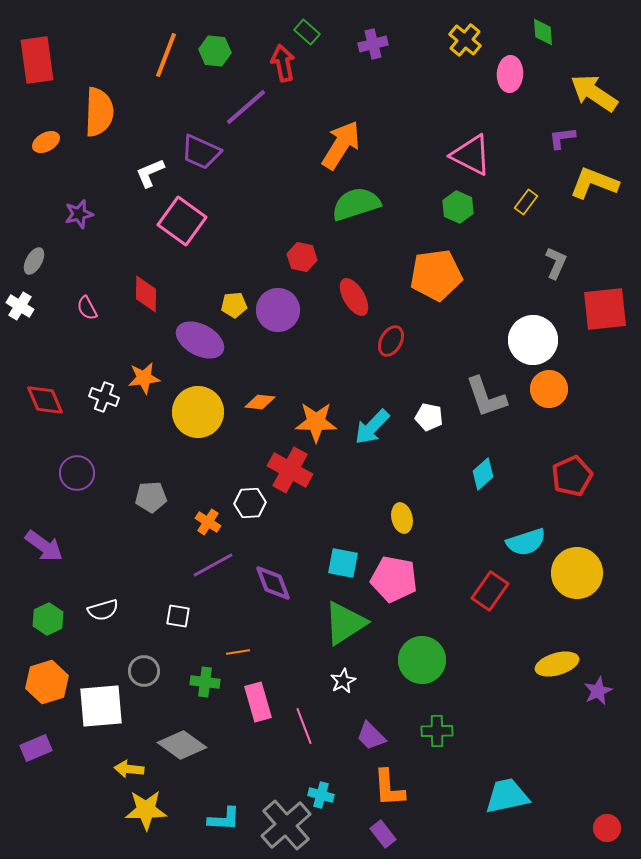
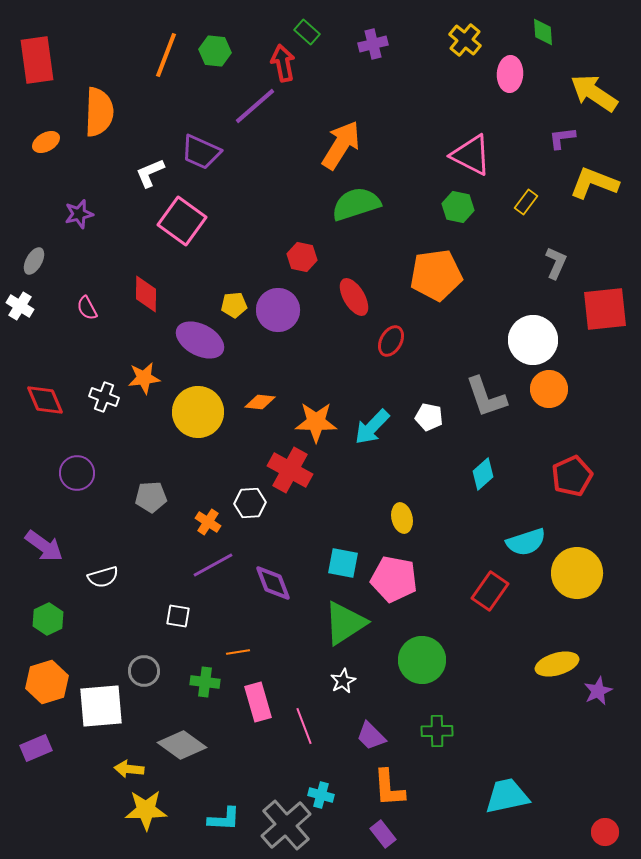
purple line at (246, 107): moved 9 px right, 1 px up
green hexagon at (458, 207): rotated 12 degrees counterclockwise
white semicircle at (103, 610): moved 33 px up
red circle at (607, 828): moved 2 px left, 4 px down
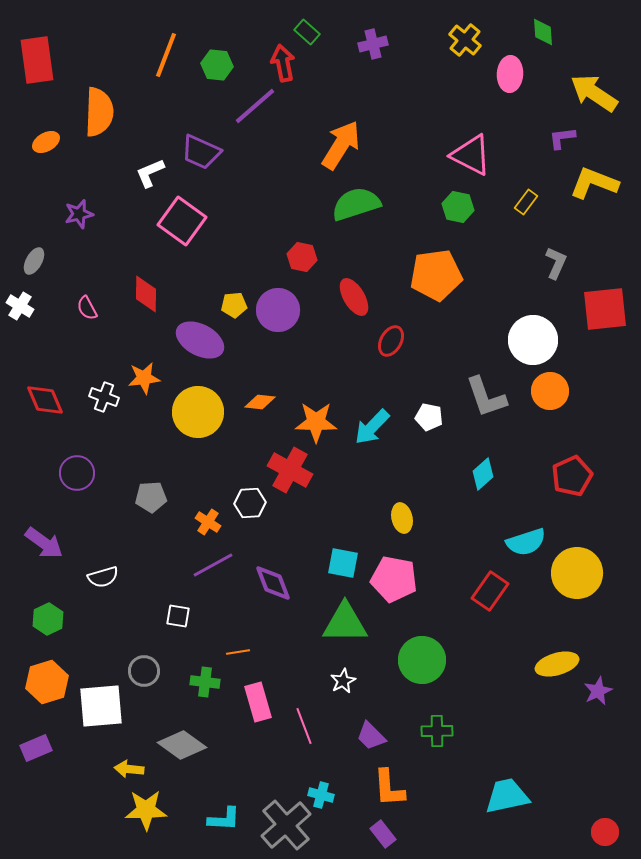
green hexagon at (215, 51): moved 2 px right, 14 px down
orange circle at (549, 389): moved 1 px right, 2 px down
purple arrow at (44, 546): moved 3 px up
green triangle at (345, 623): rotated 33 degrees clockwise
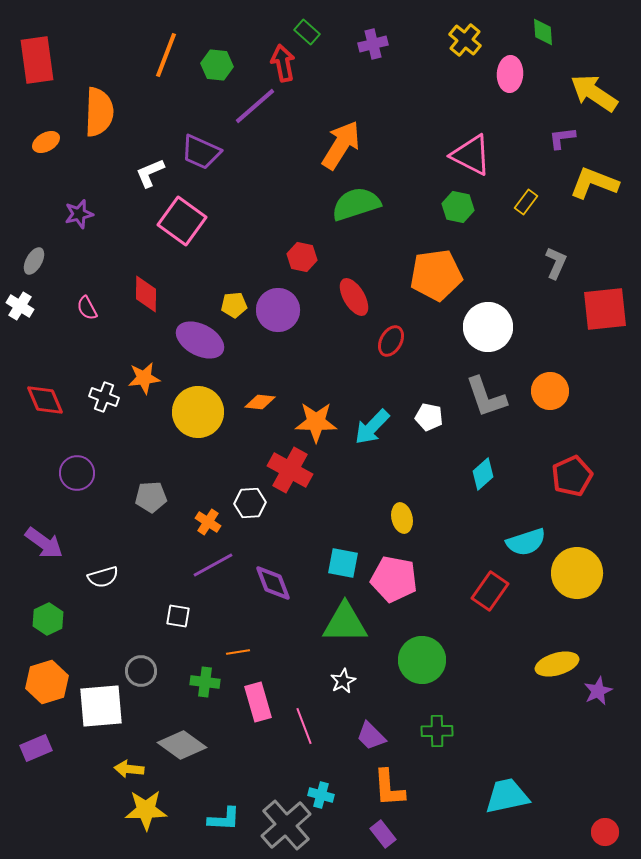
white circle at (533, 340): moved 45 px left, 13 px up
gray circle at (144, 671): moved 3 px left
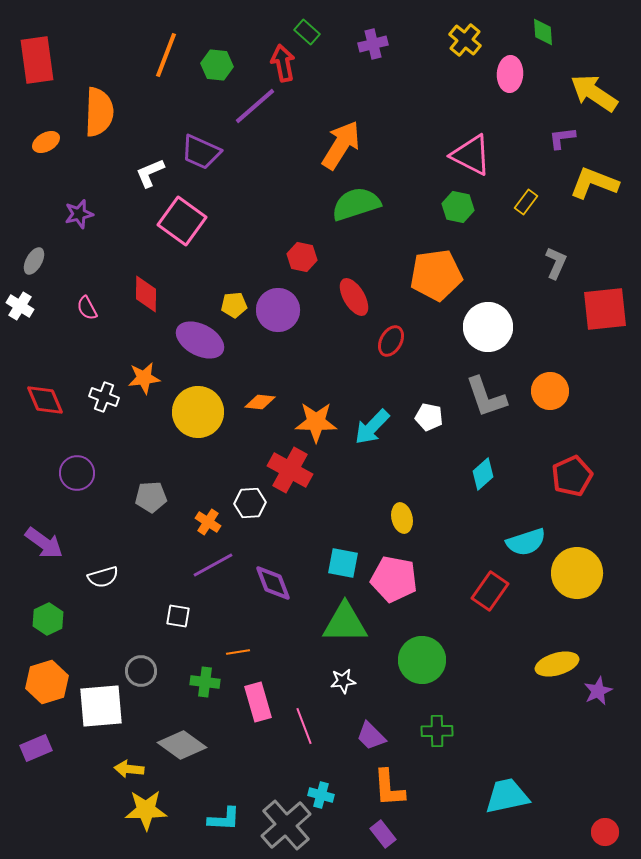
white star at (343, 681): rotated 20 degrees clockwise
